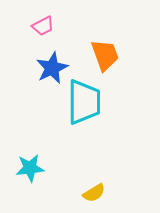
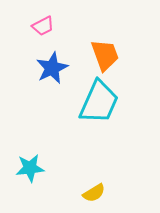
cyan trapezoid: moved 15 px right; rotated 24 degrees clockwise
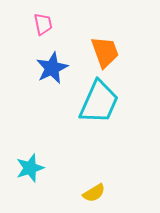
pink trapezoid: moved 2 px up; rotated 75 degrees counterclockwise
orange trapezoid: moved 3 px up
cyan star: rotated 12 degrees counterclockwise
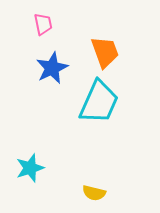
yellow semicircle: rotated 45 degrees clockwise
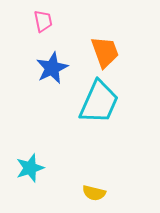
pink trapezoid: moved 3 px up
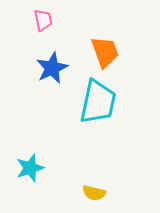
pink trapezoid: moved 1 px up
cyan trapezoid: moved 1 px left; rotated 12 degrees counterclockwise
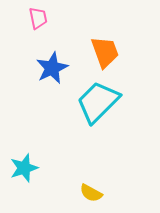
pink trapezoid: moved 5 px left, 2 px up
cyan trapezoid: rotated 147 degrees counterclockwise
cyan star: moved 6 px left
yellow semicircle: moved 3 px left; rotated 15 degrees clockwise
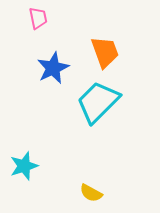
blue star: moved 1 px right
cyan star: moved 2 px up
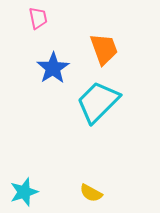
orange trapezoid: moved 1 px left, 3 px up
blue star: rotated 8 degrees counterclockwise
cyan star: moved 26 px down
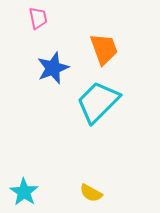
blue star: rotated 12 degrees clockwise
cyan star: rotated 20 degrees counterclockwise
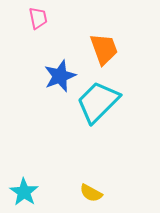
blue star: moved 7 px right, 8 px down
